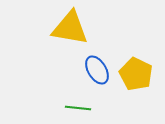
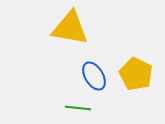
blue ellipse: moved 3 px left, 6 px down
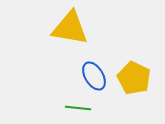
yellow pentagon: moved 2 px left, 4 px down
